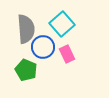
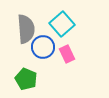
green pentagon: moved 9 px down
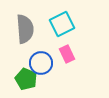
cyan square: rotated 15 degrees clockwise
gray semicircle: moved 1 px left
blue circle: moved 2 px left, 16 px down
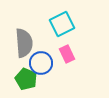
gray semicircle: moved 1 px left, 14 px down
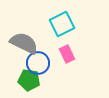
gray semicircle: rotated 60 degrees counterclockwise
blue circle: moved 3 px left
green pentagon: moved 3 px right, 1 px down; rotated 15 degrees counterclockwise
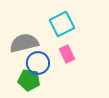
gray semicircle: rotated 40 degrees counterclockwise
